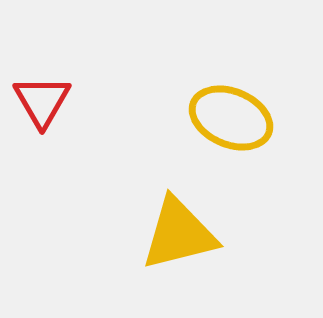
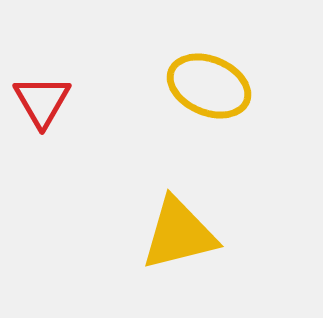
yellow ellipse: moved 22 px left, 32 px up
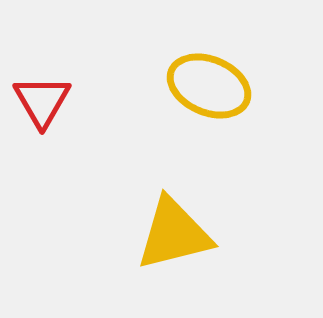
yellow triangle: moved 5 px left
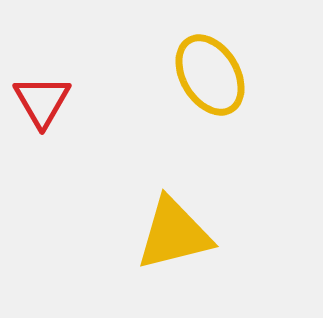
yellow ellipse: moved 1 px right, 11 px up; rotated 36 degrees clockwise
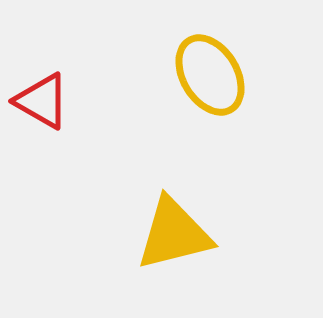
red triangle: rotated 30 degrees counterclockwise
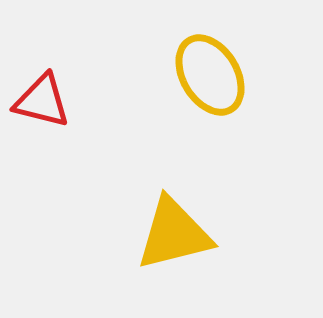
red triangle: rotated 16 degrees counterclockwise
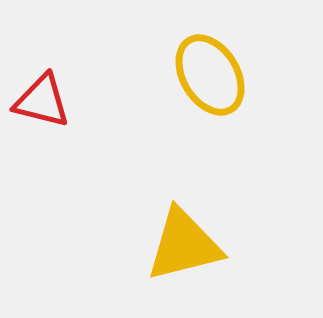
yellow triangle: moved 10 px right, 11 px down
